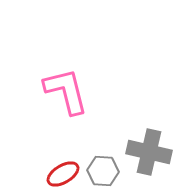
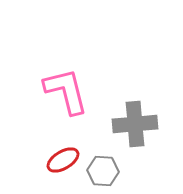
gray cross: moved 14 px left, 28 px up; rotated 18 degrees counterclockwise
red ellipse: moved 14 px up
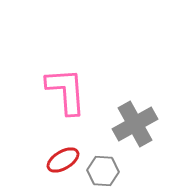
pink L-shape: rotated 10 degrees clockwise
gray cross: rotated 24 degrees counterclockwise
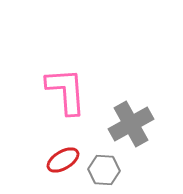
gray cross: moved 4 px left
gray hexagon: moved 1 px right, 1 px up
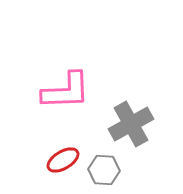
pink L-shape: rotated 92 degrees clockwise
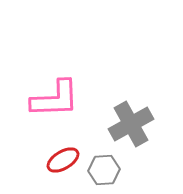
pink L-shape: moved 11 px left, 8 px down
gray hexagon: rotated 8 degrees counterclockwise
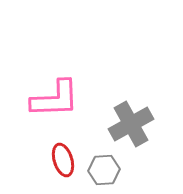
red ellipse: rotated 76 degrees counterclockwise
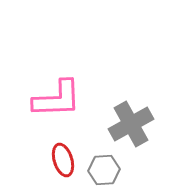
pink L-shape: moved 2 px right
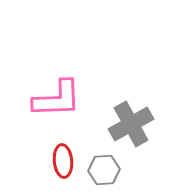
red ellipse: moved 1 px down; rotated 12 degrees clockwise
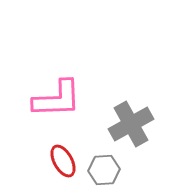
red ellipse: rotated 24 degrees counterclockwise
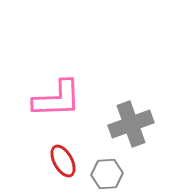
gray cross: rotated 9 degrees clockwise
gray hexagon: moved 3 px right, 4 px down
